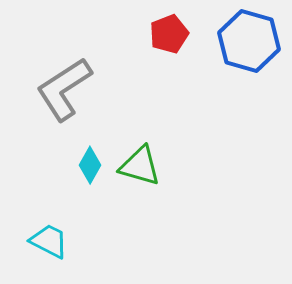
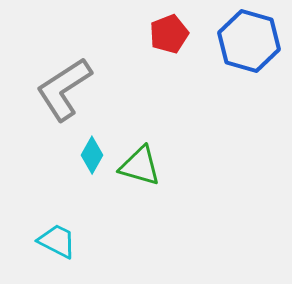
cyan diamond: moved 2 px right, 10 px up
cyan trapezoid: moved 8 px right
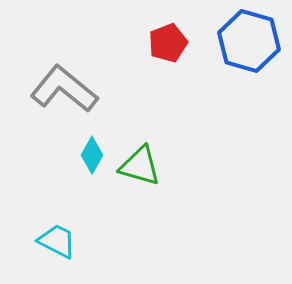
red pentagon: moved 1 px left, 9 px down
gray L-shape: rotated 72 degrees clockwise
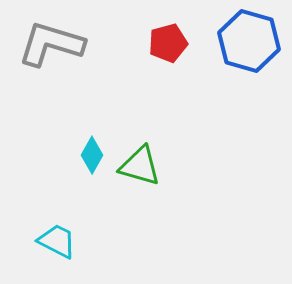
red pentagon: rotated 6 degrees clockwise
gray L-shape: moved 13 px left, 45 px up; rotated 22 degrees counterclockwise
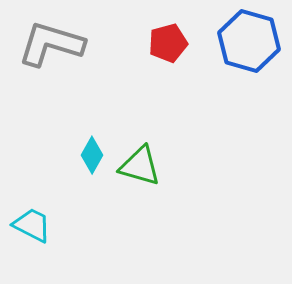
cyan trapezoid: moved 25 px left, 16 px up
